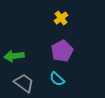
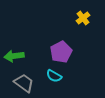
yellow cross: moved 22 px right
purple pentagon: moved 1 px left, 1 px down
cyan semicircle: moved 3 px left, 3 px up; rotated 14 degrees counterclockwise
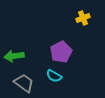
yellow cross: rotated 16 degrees clockwise
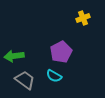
gray trapezoid: moved 1 px right, 3 px up
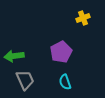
cyan semicircle: moved 11 px right, 6 px down; rotated 42 degrees clockwise
gray trapezoid: rotated 30 degrees clockwise
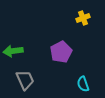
green arrow: moved 1 px left, 5 px up
cyan semicircle: moved 18 px right, 2 px down
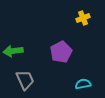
cyan semicircle: rotated 98 degrees clockwise
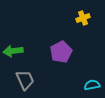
cyan semicircle: moved 9 px right, 1 px down
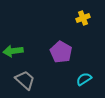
purple pentagon: rotated 15 degrees counterclockwise
gray trapezoid: rotated 25 degrees counterclockwise
cyan semicircle: moved 8 px left, 6 px up; rotated 21 degrees counterclockwise
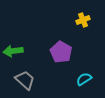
yellow cross: moved 2 px down
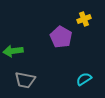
yellow cross: moved 1 px right, 1 px up
purple pentagon: moved 15 px up
gray trapezoid: rotated 150 degrees clockwise
